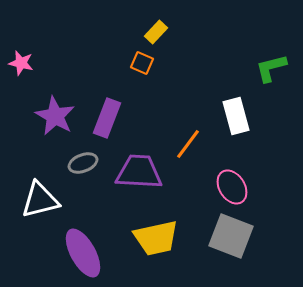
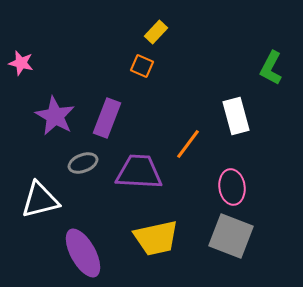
orange square: moved 3 px down
green L-shape: rotated 48 degrees counterclockwise
pink ellipse: rotated 24 degrees clockwise
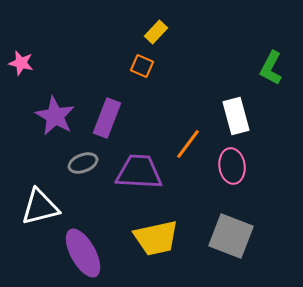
pink ellipse: moved 21 px up
white triangle: moved 7 px down
